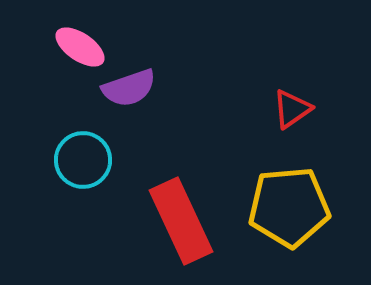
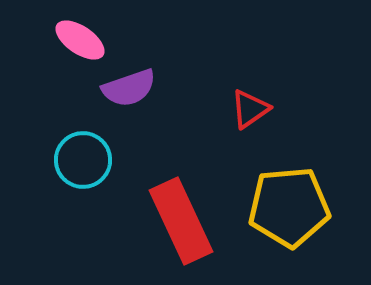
pink ellipse: moved 7 px up
red triangle: moved 42 px left
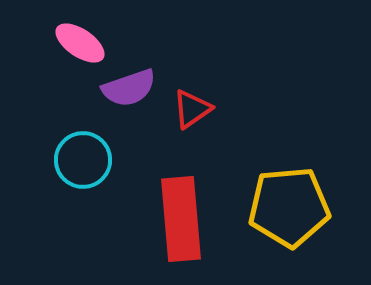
pink ellipse: moved 3 px down
red triangle: moved 58 px left
red rectangle: moved 2 px up; rotated 20 degrees clockwise
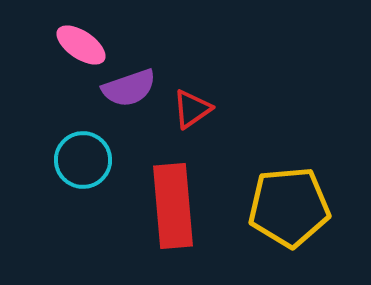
pink ellipse: moved 1 px right, 2 px down
red rectangle: moved 8 px left, 13 px up
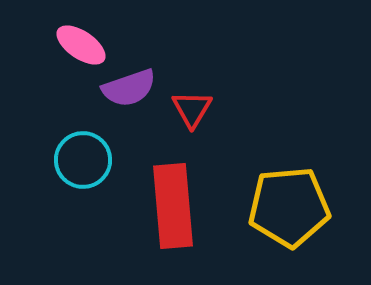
red triangle: rotated 24 degrees counterclockwise
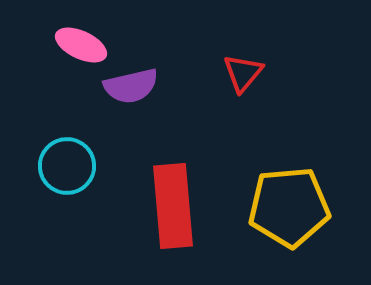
pink ellipse: rotated 9 degrees counterclockwise
purple semicircle: moved 2 px right, 2 px up; rotated 6 degrees clockwise
red triangle: moved 51 px right, 36 px up; rotated 9 degrees clockwise
cyan circle: moved 16 px left, 6 px down
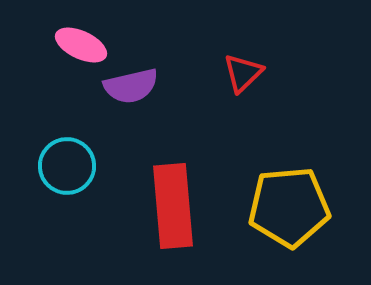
red triangle: rotated 6 degrees clockwise
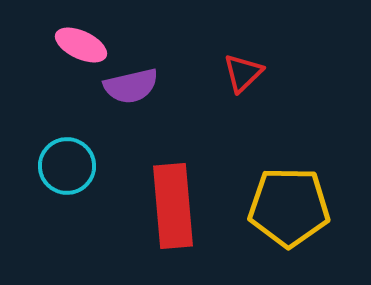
yellow pentagon: rotated 6 degrees clockwise
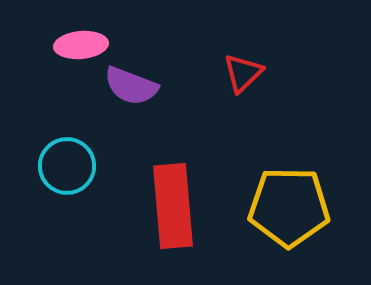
pink ellipse: rotated 30 degrees counterclockwise
purple semicircle: rotated 34 degrees clockwise
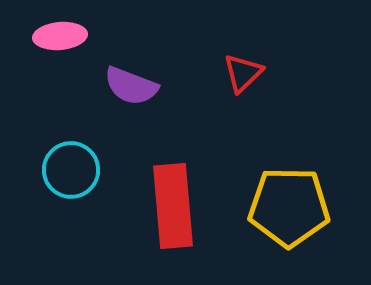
pink ellipse: moved 21 px left, 9 px up
cyan circle: moved 4 px right, 4 px down
